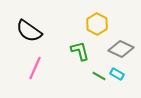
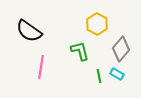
gray diamond: rotated 75 degrees counterclockwise
pink line: moved 6 px right, 1 px up; rotated 15 degrees counterclockwise
green line: rotated 48 degrees clockwise
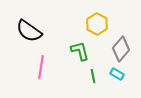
green line: moved 6 px left
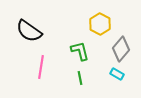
yellow hexagon: moved 3 px right
green line: moved 13 px left, 2 px down
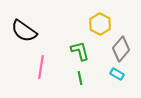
black semicircle: moved 5 px left
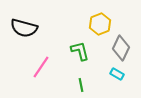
yellow hexagon: rotated 10 degrees clockwise
black semicircle: moved 3 px up; rotated 20 degrees counterclockwise
gray diamond: moved 1 px up; rotated 15 degrees counterclockwise
pink line: rotated 25 degrees clockwise
green line: moved 1 px right, 7 px down
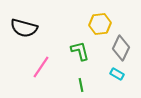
yellow hexagon: rotated 15 degrees clockwise
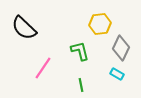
black semicircle: rotated 28 degrees clockwise
pink line: moved 2 px right, 1 px down
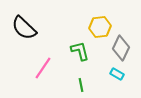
yellow hexagon: moved 3 px down
